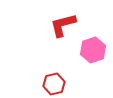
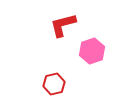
pink hexagon: moved 1 px left, 1 px down
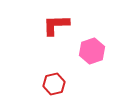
red L-shape: moved 7 px left; rotated 12 degrees clockwise
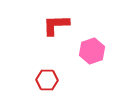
red hexagon: moved 7 px left, 4 px up; rotated 15 degrees clockwise
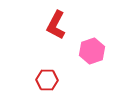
red L-shape: rotated 60 degrees counterclockwise
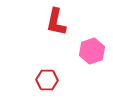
red L-shape: moved 3 px up; rotated 16 degrees counterclockwise
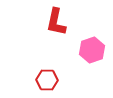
pink hexagon: moved 1 px up
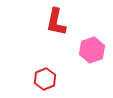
red hexagon: moved 2 px left, 1 px up; rotated 25 degrees counterclockwise
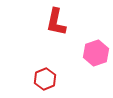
pink hexagon: moved 4 px right, 3 px down
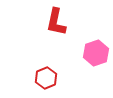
red hexagon: moved 1 px right, 1 px up
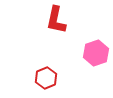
red L-shape: moved 2 px up
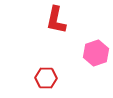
red hexagon: rotated 25 degrees clockwise
